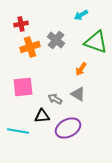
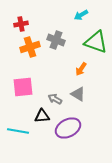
gray cross: rotated 18 degrees counterclockwise
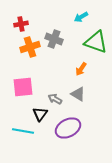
cyan arrow: moved 2 px down
gray cross: moved 2 px left, 1 px up
black triangle: moved 2 px left, 2 px up; rotated 49 degrees counterclockwise
cyan line: moved 5 px right
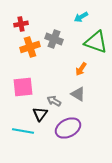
gray arrow: moved 1 px left, 2 px down
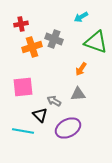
orange cross: moved 2 px right
gray triangle: rotated 35 degrees counterclockwise
black triangle: moved 1 px down; rotated 21 degrees counterclockwise
